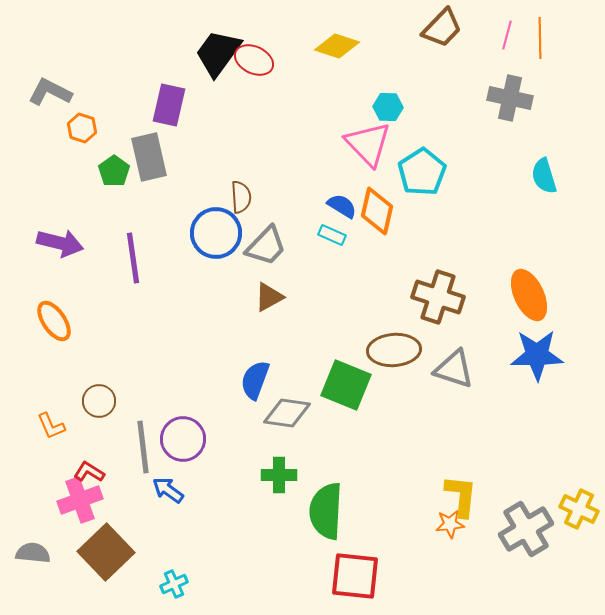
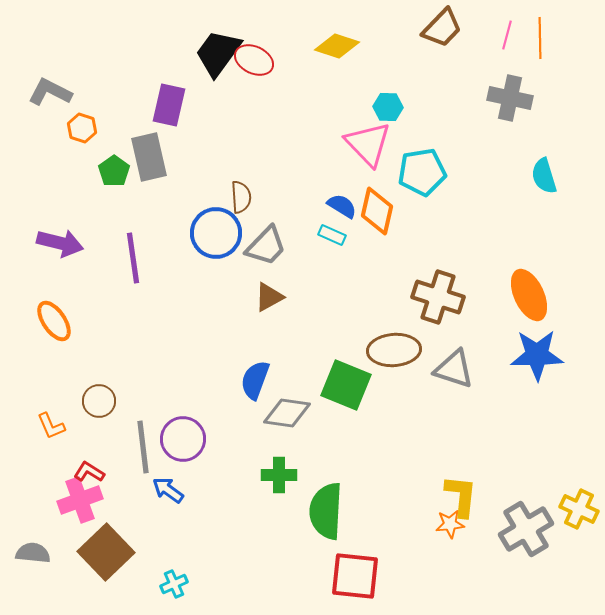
cyan pentagon at (422, 172): rotated 24 degrees clockwise
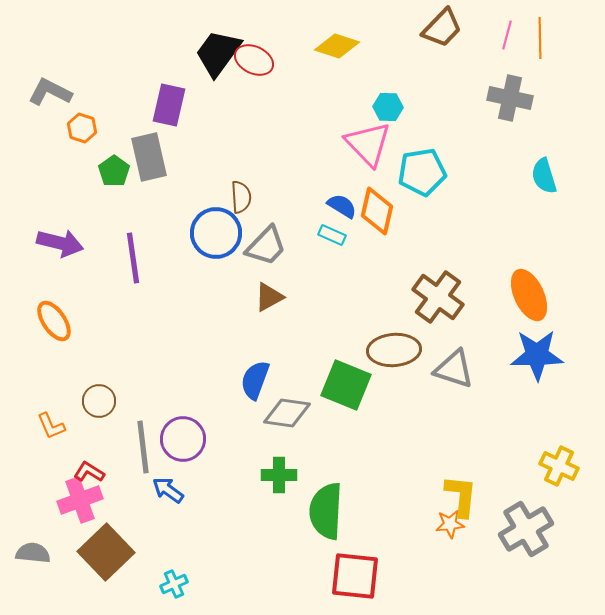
brown cross at (438, 297): rotated 18 degrees clockwise
yellow cross at (579, 509): moved 20 px left, 43 px up
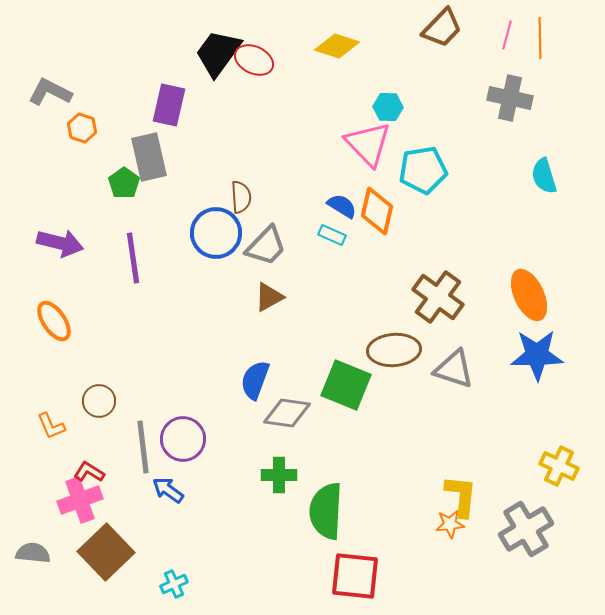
green pentagon at (114, 171): moved 10 px right, 12 px down
cyan pentagon at (422, 172): moved 1 px right, 2 px up
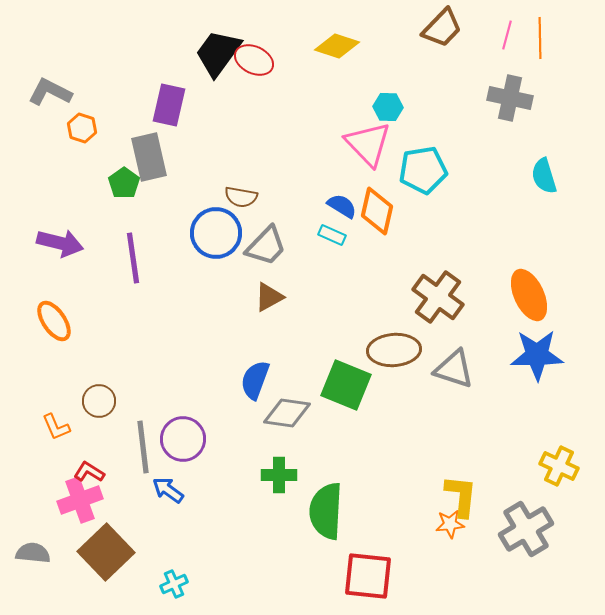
brown semicircle at (241, 197): rotated 104 degrees clockwise
orange L-shape at (51, 426): moved 5 px right, 1 px down
red square at (355, 576): moved 13 px right
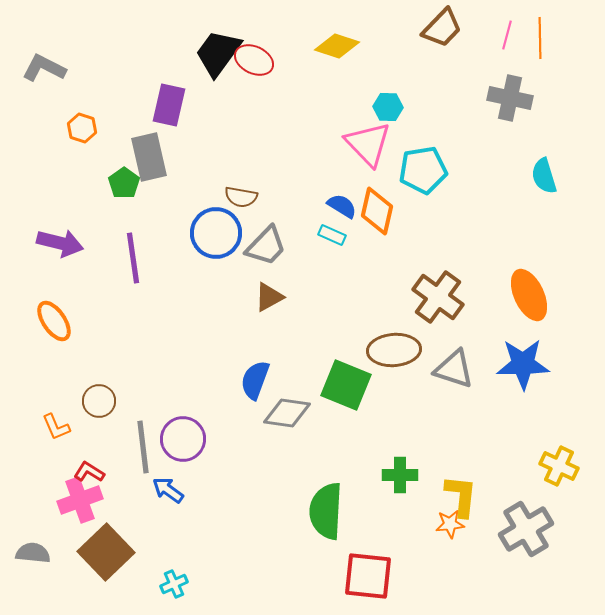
gray L-shape at (50, 92): moved 6 px left, 24 px up
blue star at (537, 355): moved 14 px left, 9 px down
green cross at (279, 475): moved 121 px right
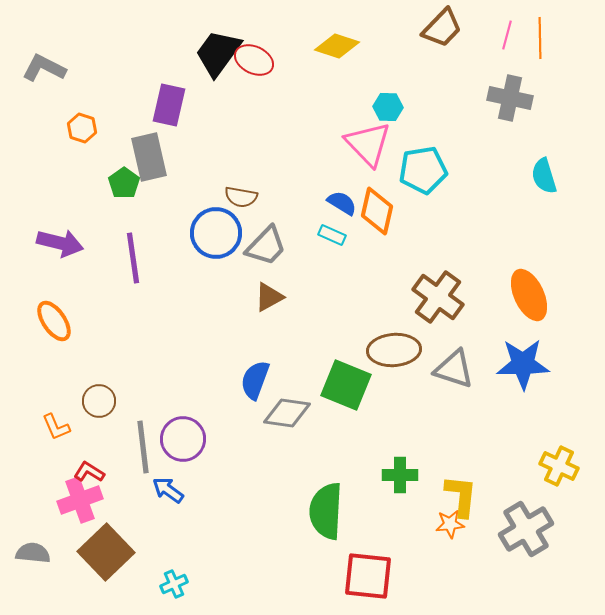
blue semicircle at (342, 206): moved 3 px up
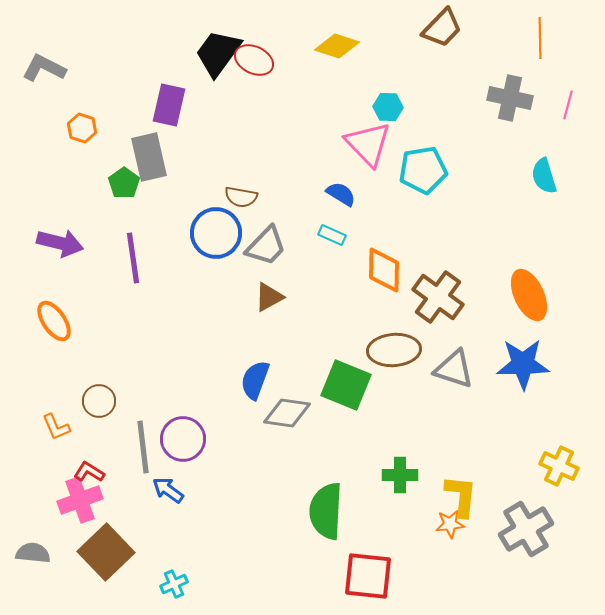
pink line at (507, 35): moved 61 px right, 70 px down
blue semicircle at (342, 203): moved 1 px left, 9 px up
orange diamond at (377, 211): moved 7 px right, 59 px down; rotated 12 degrees counterclockwise
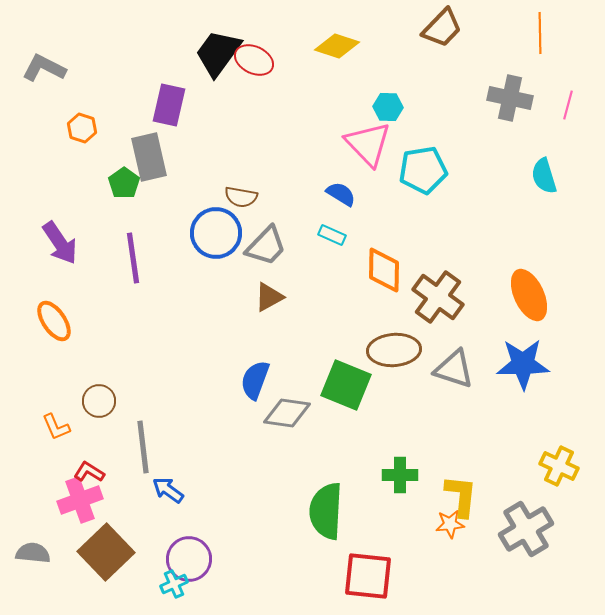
orange line at (540, 38): moved 5 px up
purple arrow at (60, 243): rotated 42 degrees clockwise
purple circle at (183, 439): moved 6 px right, 120 px down
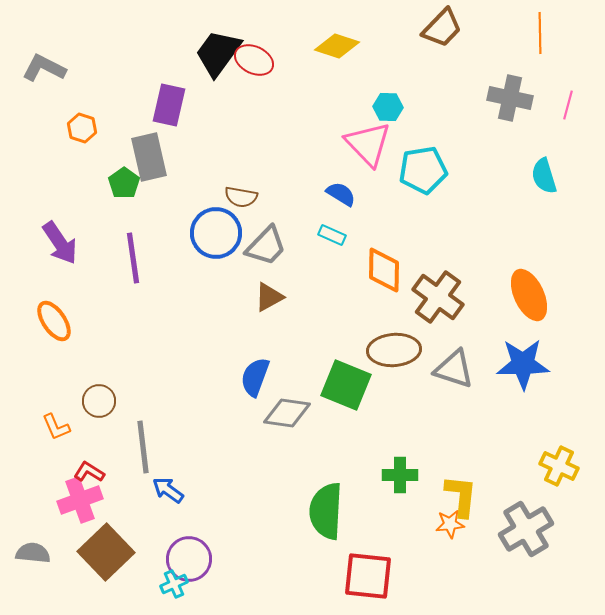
blue semicircle at (255, 380): moved 3 px up
